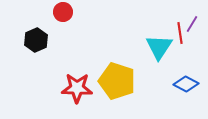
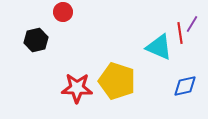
black hexagon: rotated 10 degrees clockwise
cyan triangle: rotated 40 degrees counterclockwise
blue diamond: moved 1 px left, 2 px down; rotated 40 degrees counterclockwise
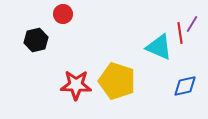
red circle: moved 2 px down
red star: moved 1 px left, 3 px up
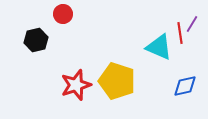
red star: rotated 20 degrees counterclockwise
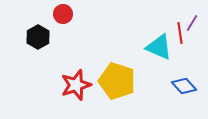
purple line: moved 1 px up
black hexagon: moved 2 px right, 3 px up; rotated 15 degrees counterclockwise
blue diamond: moved 1 px left; rotated 60 degrees clockwise
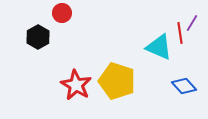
red circle: moved 1 px left, 1 px up
red star: rotated 24 degrees counterclockwise
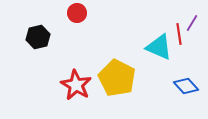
red circle: moved 15 px right
red line: moved 1 px left, 1 px down
black hexagon: rotated 15 degrees clockwise
yellow pentagon: moved 3 px up; rotated 9 degrees clockwise
blue diamond: moved 2 px right
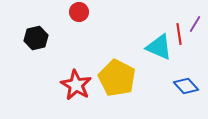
red circle: moved 2 px right, 1 px up
purple line: moved 3 px right, 1 px down
black hexagon: moved 2 px left, 1 px down
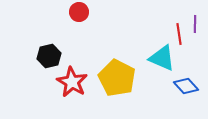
purple line: rotated 30 degrees counterclockwise
black hexagon: moved 13 px right, 18 px down
cyan triangle: moved 3 px right, 11 px down
red star: moved 4 px left, 3 px up
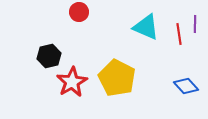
cyan triangle: moved 16 px left, 31 px up
red star: rotated 12 degrees clockwise
